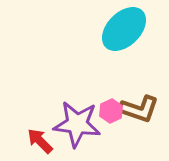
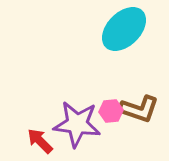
pink hexagon: rotated 20 degrees clockwise
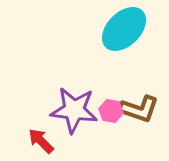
pink hexagon: rotated 15 degrees clockwise
purple star: moved 3 px left, 14 px up
red arrow: moved 1 px right
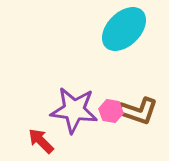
brown L-shape: moved 1 px left, 2 px down
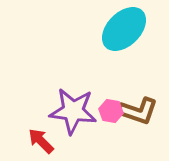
purple star: moved 1 px left, 1 px down
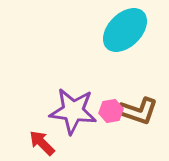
cyan ellipse: moved 1 px right, 1 px down
pink hexagon: rotated 20 degrees counterclockwise
red arrow: moved 1 px right, 2 px down
